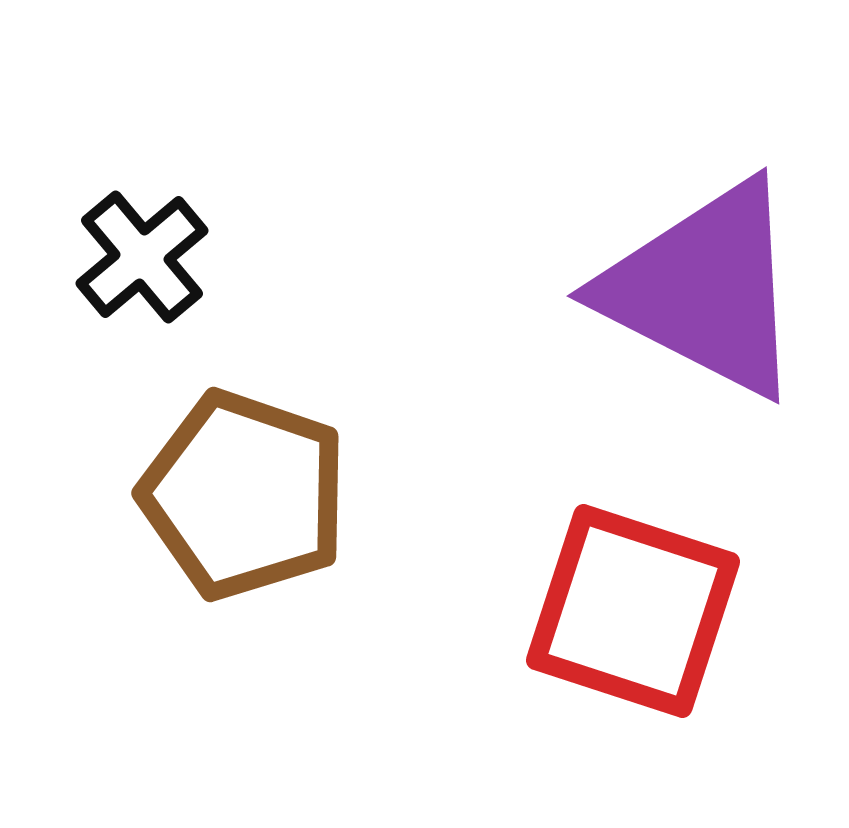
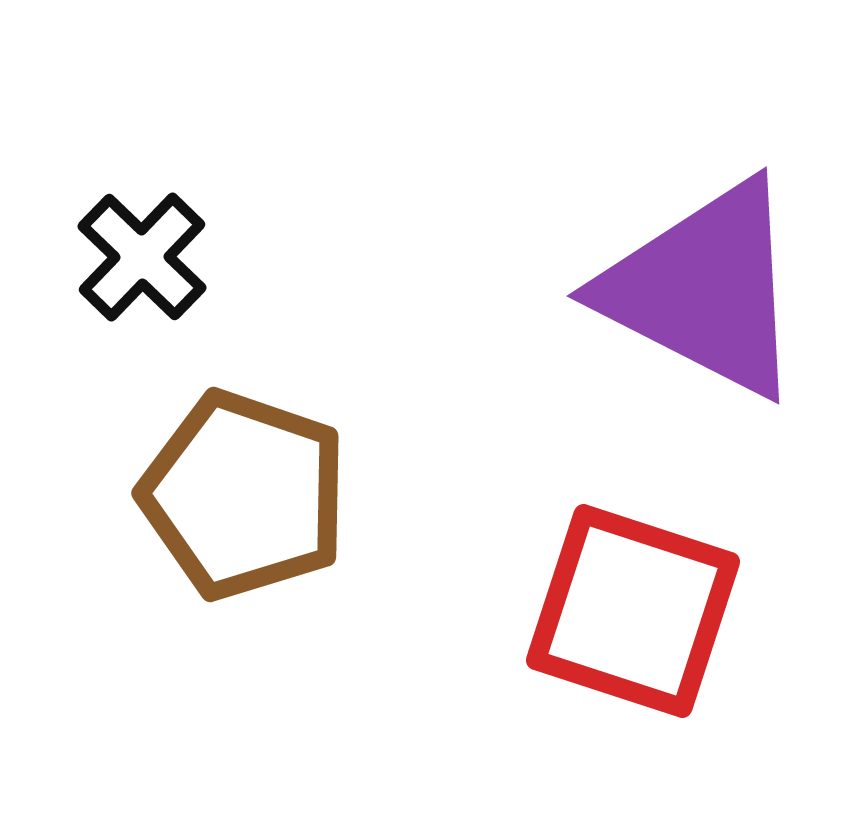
black cross: rotated 6 degrees counterclockwise
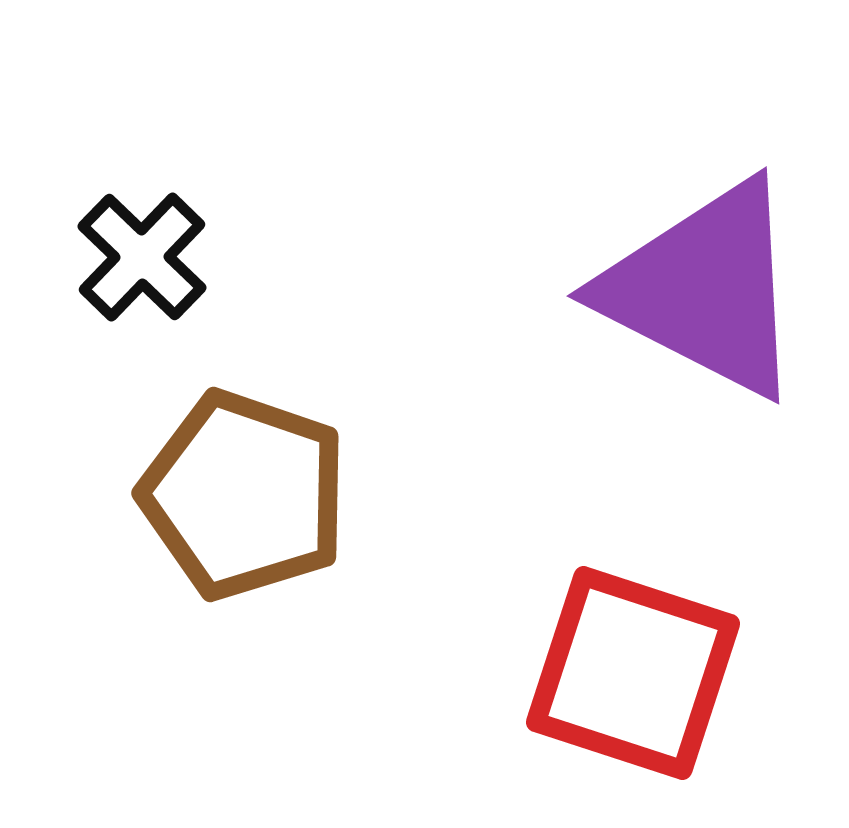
red square: moved 62 px down
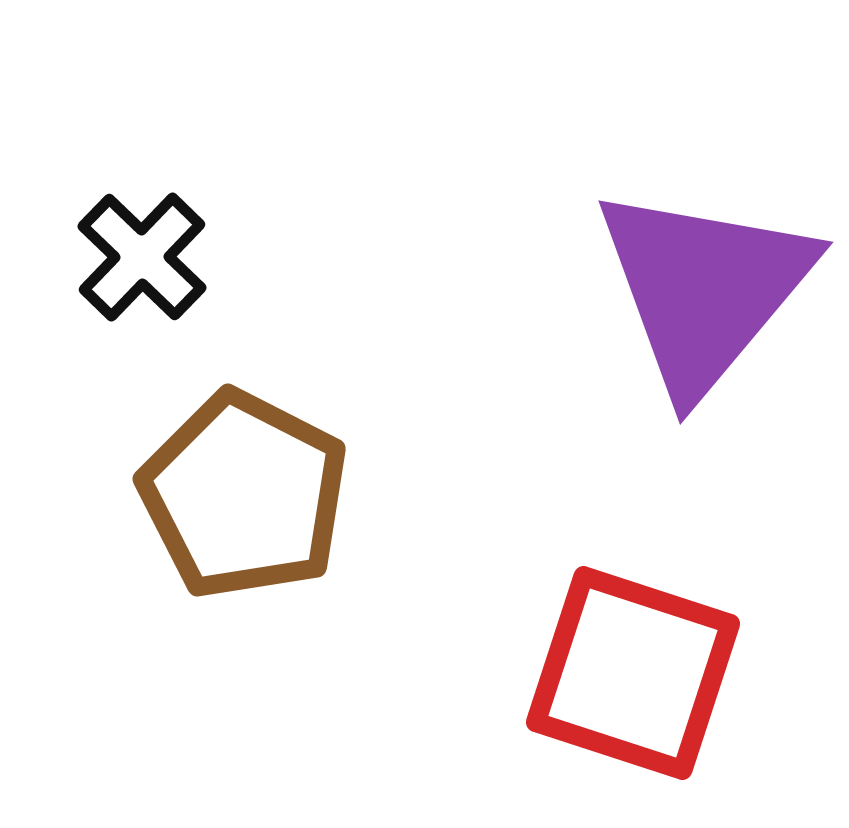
purple triangle: rotated 43 degrees clockwise
brown pentagon: rotated 8 degrees clockwise
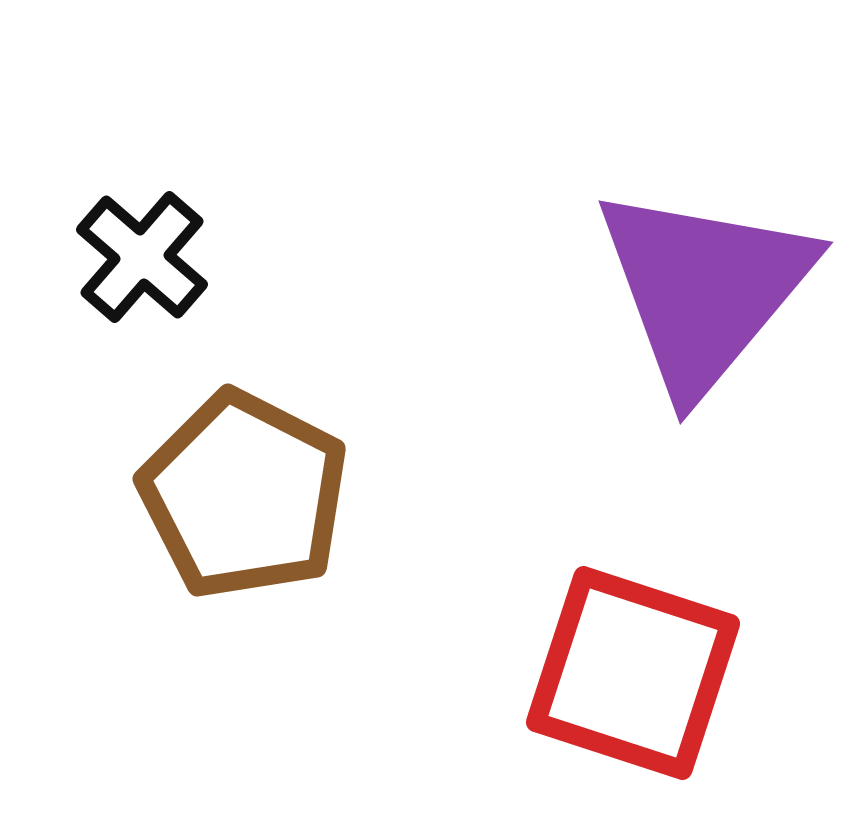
black cross: rotated 3 degrees counterclockwise
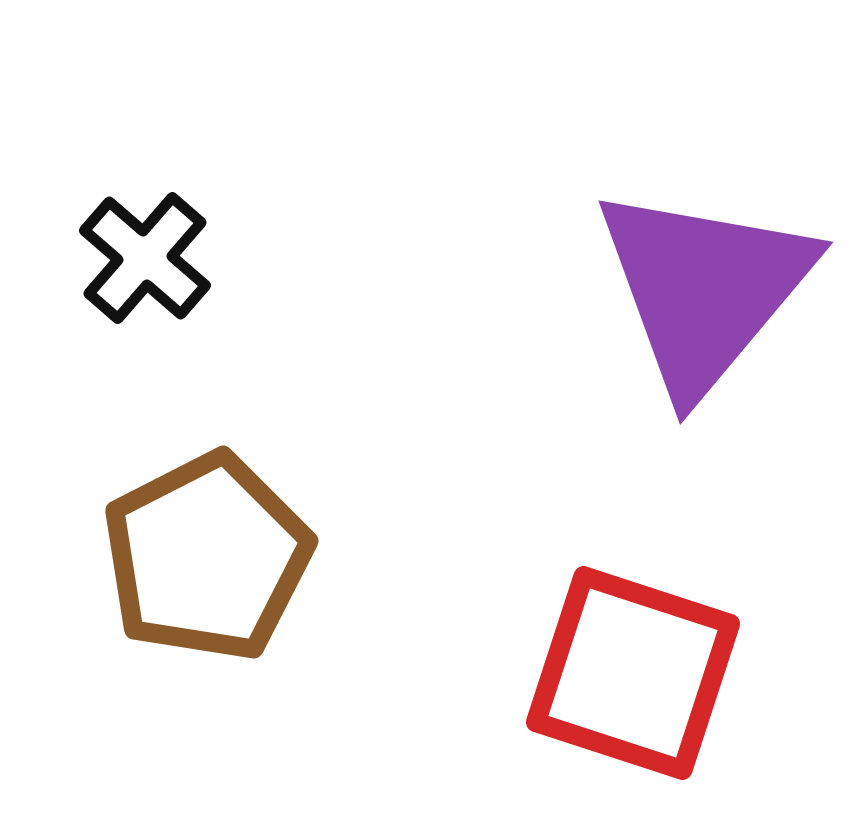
black cross: moved 3 px right, 1 px down
brown pentagon: moved 37 px left, 62 px down; rotated 18 degrees clockwise
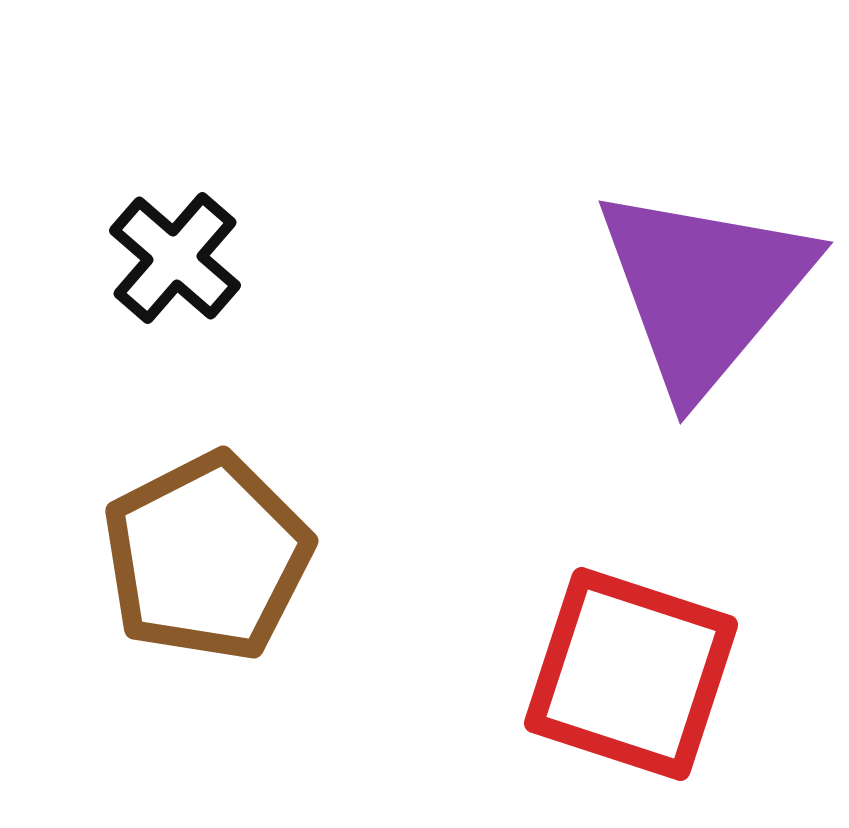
black cross: moved 30 px right
red square: moved 2 px left, 1 px down
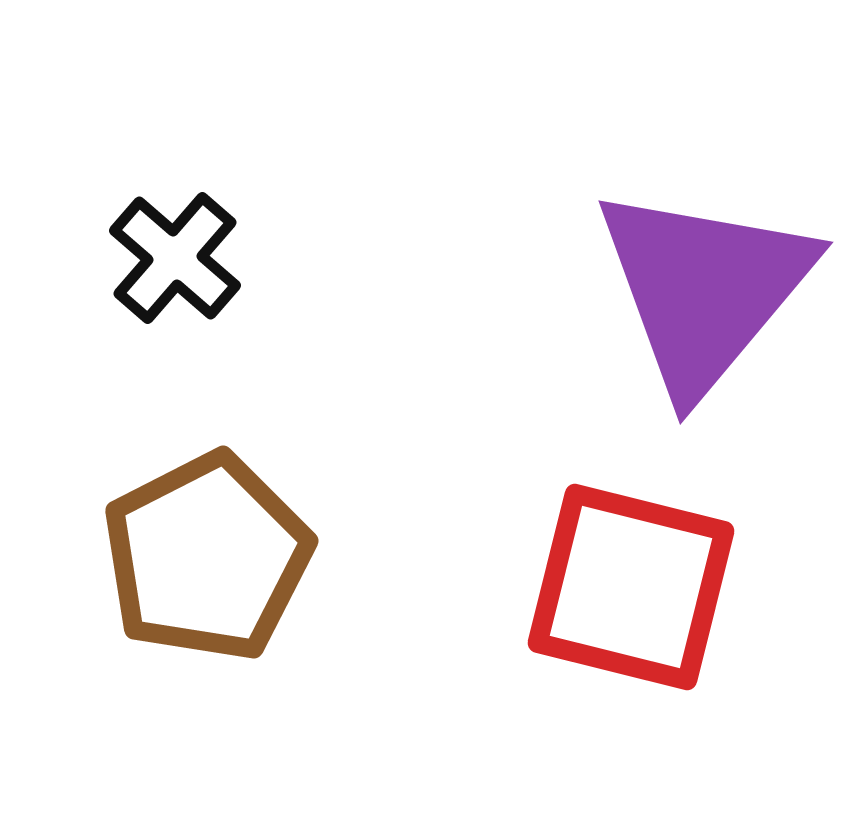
red square: moved 87 px up; rotated 4 degrees counterclockwise
